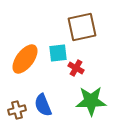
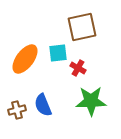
red cross: moved 2 px right
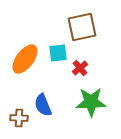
red cross: moved 2 px right; rotated 21 degrees clockwise
green star: moved 1 px down
brown cross: moved 2 px right, 8 px down; rotated 18 degrees clockwise
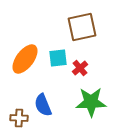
cyan square: moved 5 px down
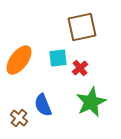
orange ellipse: moved 6 px left, 1 px down
green star: rotated 24 degrees counterclockwise
brown cross: rotated 36 degrees clockwise
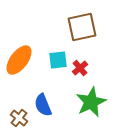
cyan square: moved 2 px down
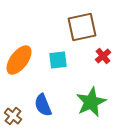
red cross: moved 23 px right, 12 px up
brown cross: moved 6 px left, 2 px up
